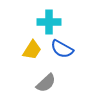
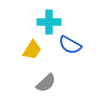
blue semicircle: moved 8 px right, 4 px up
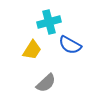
cyan cross: rotated 15 degrees counterclockwise
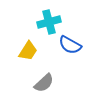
yellow trapezoid: moved 4 px left, 1 px down
gray semicircle: moved 2 px left
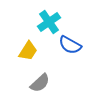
cyan cross: rotated 20 degrees counterclockwise
gray semicircle: moved 4 px left
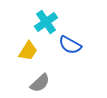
cyan cross: moved 3 px left
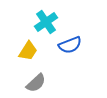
blue semicircle: rotated 50 degrees counterclockwise
gray semicircle: moved 4 px left
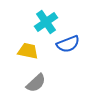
blue semicircle: moved 2 px left, 1 px up
yellow trapezoid: rotated 110 degrees counterclockwise
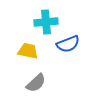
cyan cross: rotated 30 degrees clockwise
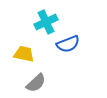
cyan cross: rotated 20 degrees counterclockwise
yellow trapezoid: moved 4 px left, 3 px down
